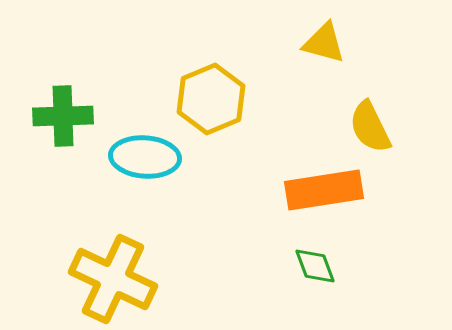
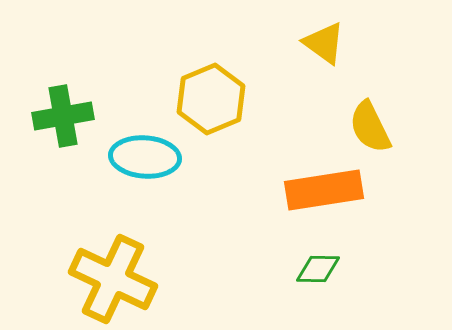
yellow triangle: rotated 21 degrees clockwise
green cross: rotated 8 degrees counterclockwise
green diamond: moved 3 px right, 3 px down; rotated 69 degrees counterclockwise
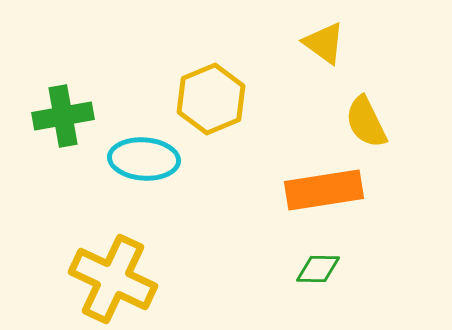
yellow semicircle: moved 4 px left, 5 px up
cyan ellipse: moved 1 px left, 2 px down
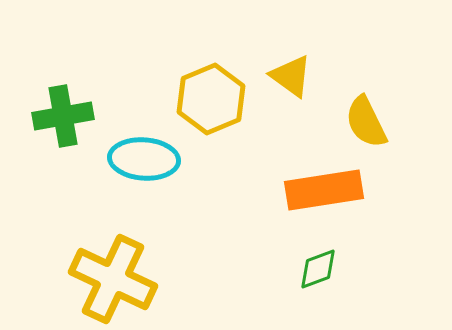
yellow triangle: moved 33 px left, 33 px down
green diamond: rotated 21 degrees counterclockwise
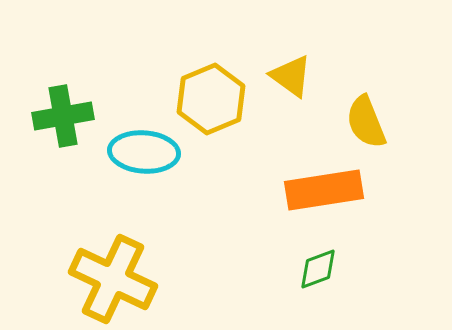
yellow semicircle: rotated 4 degrees clockwise
cyan ellipse: moved 7 px up
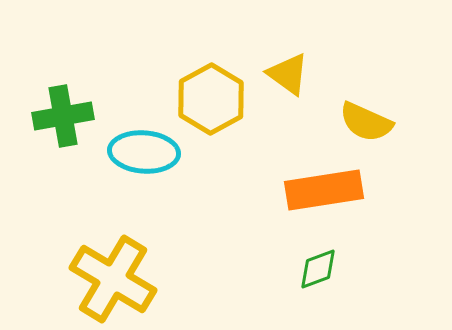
yellow triangle: moved 3 px left, 2 px up
yellow hexagon: rotated 6 degrees counterclockwise
yellow semicircle: rotated 44 degrees counterclockwise
yellow cross: rotated 6 degrees clockwise
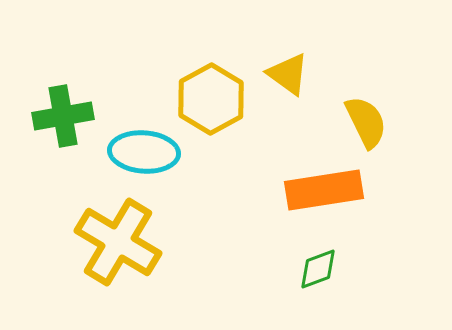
yellow semicircle: rotated 140 degrees counterclockwise
yellow cross: moved 5 px right, 37 px up
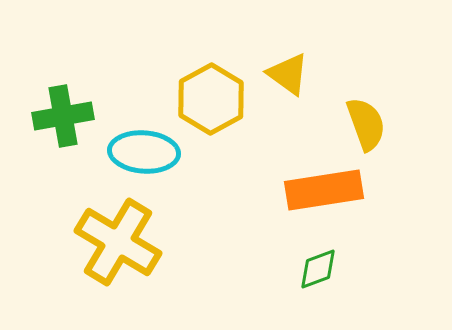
yellow semicircle: moved 2 px down; rotated 6 degrees clockwise
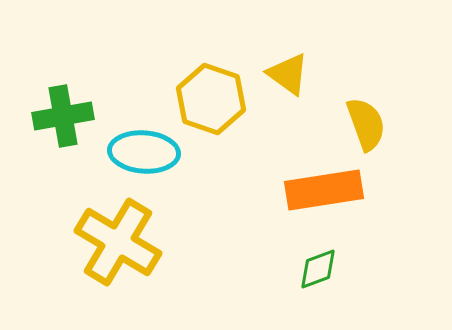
yellow hexagon: rotated 12 degrees counterclockwise
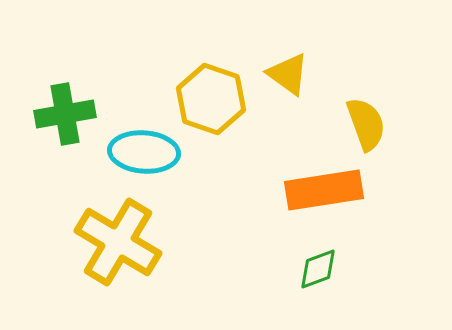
green cross: moved 2 px right, 2 px up
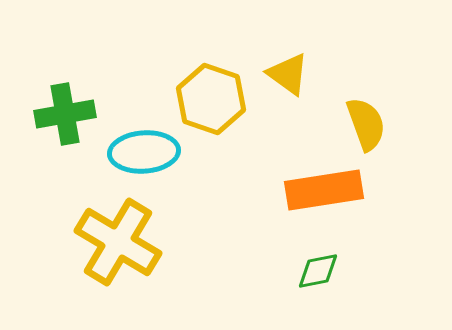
cyan ellipse: rotated 8 degrees counterclockwise
green diamond: moved 2 px down; rotated 9 degrees clockwise
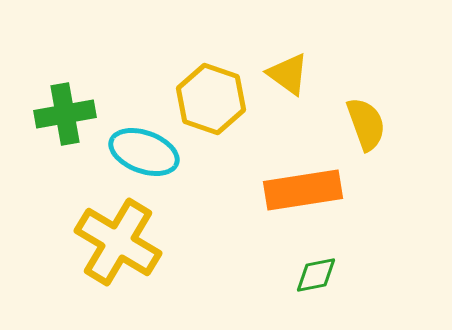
cyan ellipse: rotated 24 degrees clockwise
orange rectangle: moved 21 px left
green diamond: moved 2 px left, 4 px down
